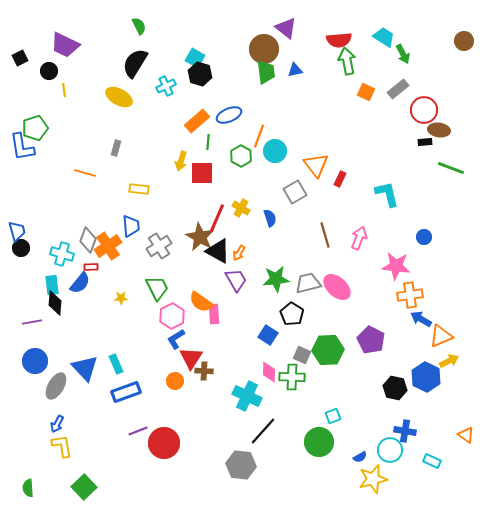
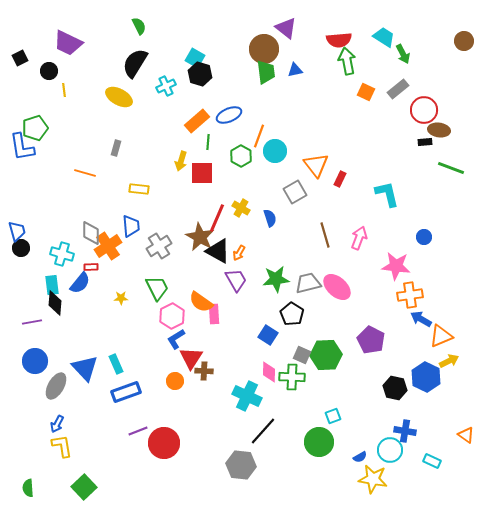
purple trapezoid at (65, 45): moved 3 px right, 2 px up
gray diamond at (88, 240): moved 3 px right, 7 px up; rotated 20 degrees counterclockwise
green hexagon at (328, 350): moved 2 px left, 5 px down
yellow star at (373, 479): rotated 24 degrees clockwise
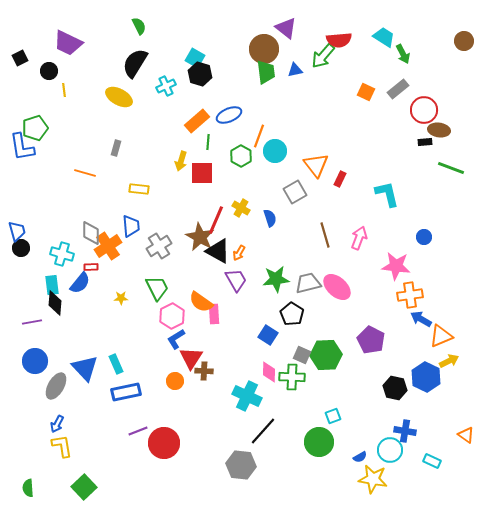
green arrow at (347, 61): moved 24 px left, 5 px up; rotated 128 degrees counterclockwise
red line at (217, 218): moved 1 px left, 2 px down
blue rectangle at (126, 392): rotated 8 degrees clockwise
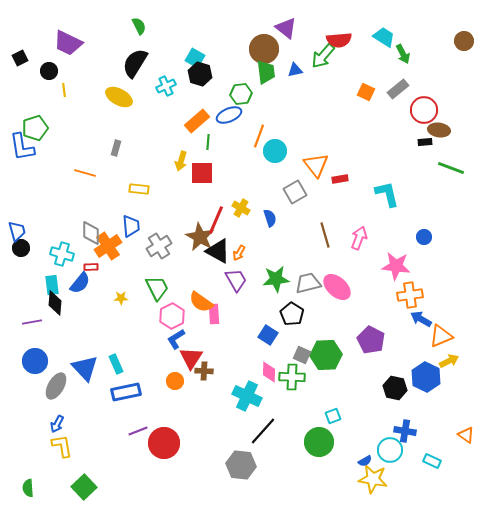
green hexagon at (241, 156): moved 62 px up; rotated 25 degrees clockwise
red rectangle at (340, 179): rotated 56 degrees clockwise
blue semicircle at (360, 457): moved 5 px right, 4 px down
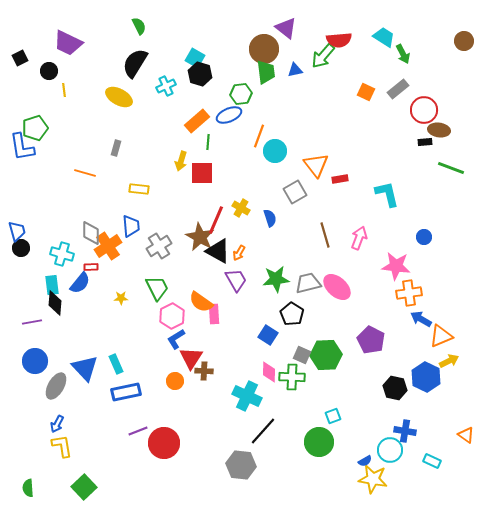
orange cross at (410, 295): moved 1 px left, 2 px up
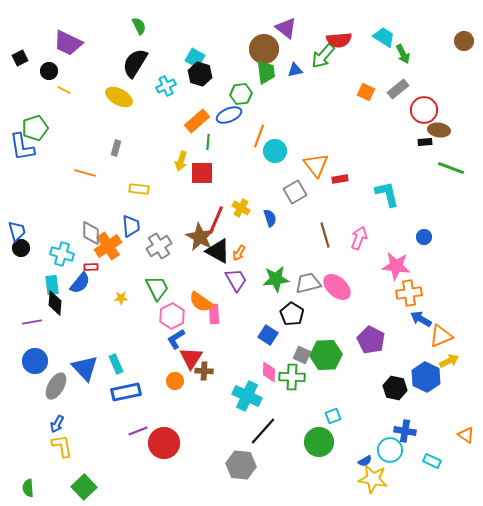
yellow line at (64, 90): rotated 56 degrees counterclockwise
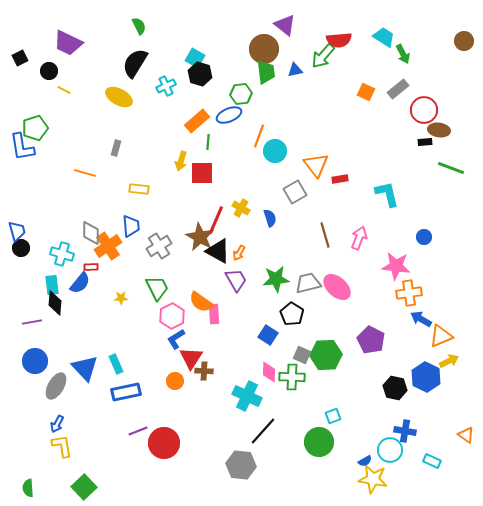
purple triangle at (286, 28): moved 1 px left, 3 px up
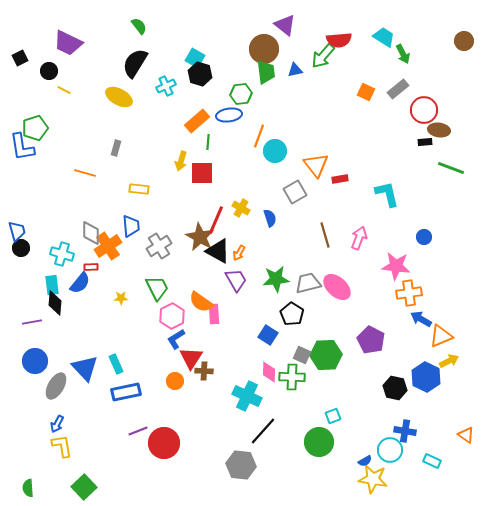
green semicircle at (139, 26): rotated 12 degrees counterclockwise
blue ellipse at (229, 115): rotated 15 degrees clockwise
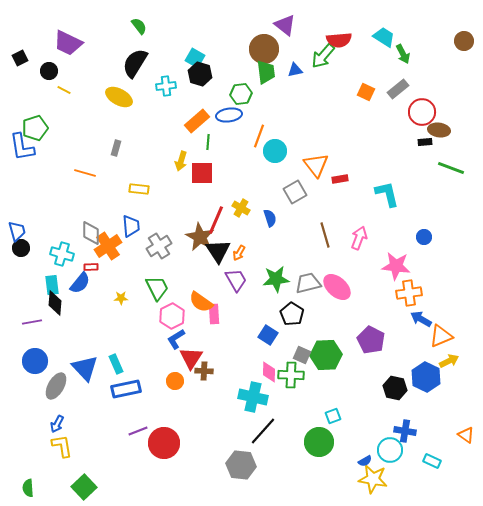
cyan cross at (166, 86): rotated 18 degrees clockwise
red circle at (424, 110): moved 2 px left, 2 px down
black triangle at (218, 251): rotated 28 degrees clockwise
green cross at (292, 377): moved 1 px left, 2 px up
blue rectangle at (126, 392): moved 3 px up
cyan cross at (247, 396): moved 6 px right, 1 px down; rotated 12 degrees counterclockwise
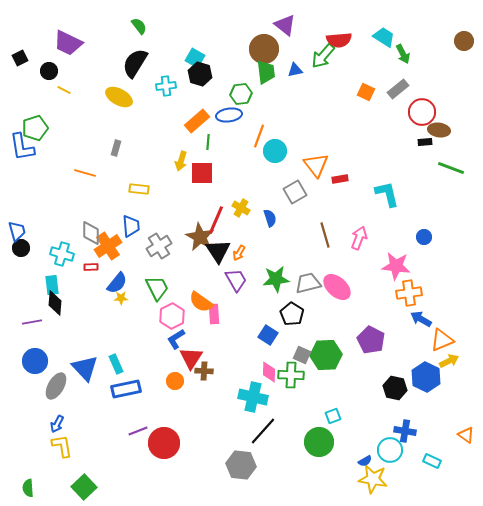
blue semicircle at (80, 283): moved 37 px right
orange triangle at (441, 336): moved 1 px right, 4 px down
